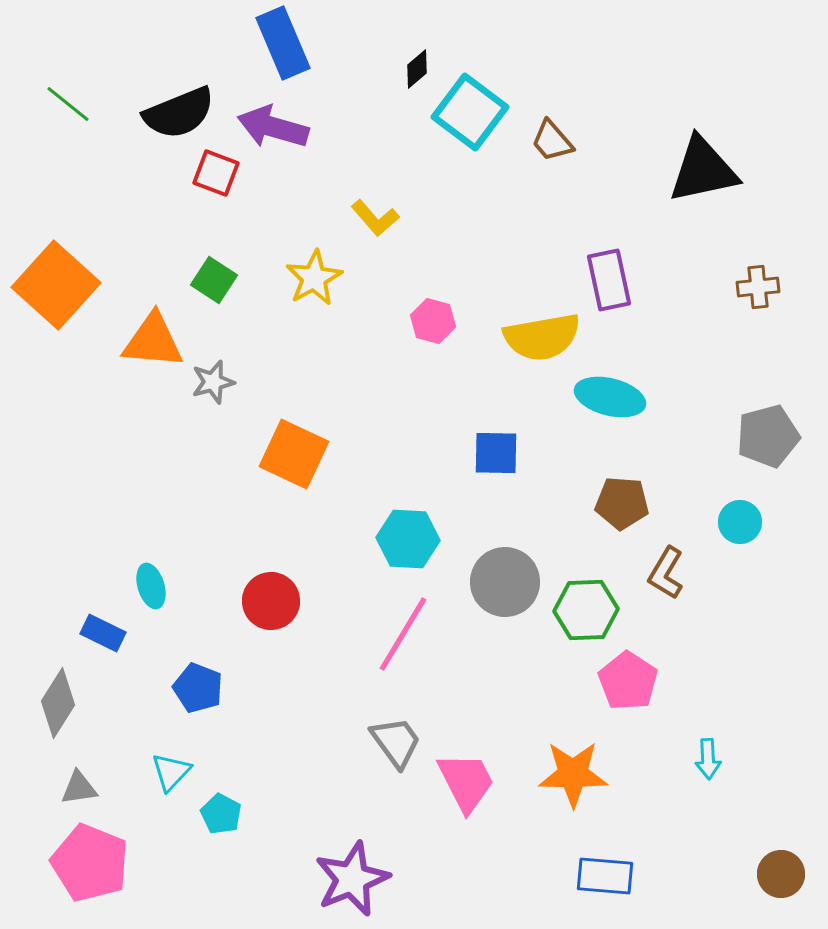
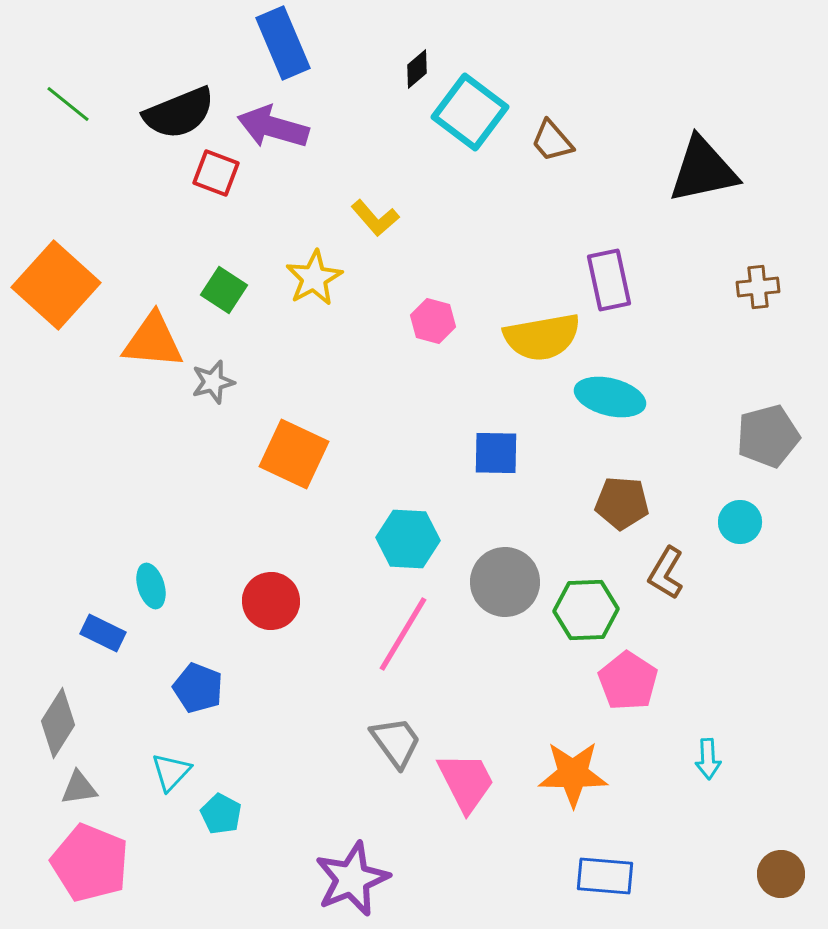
green square at (214, 280): moved 10 px right, 10 px down
gray diamond at (58, 703): moved 20 px down
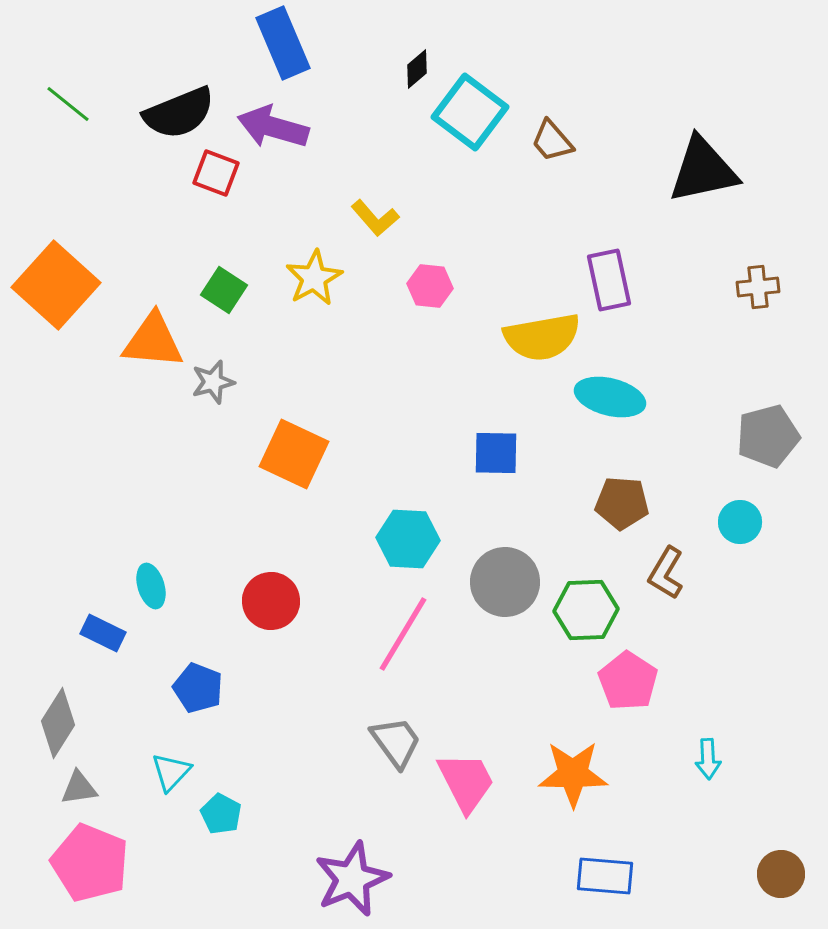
pink hexagon at (433, 321): moved 3 px left, 35 px up; rotated 9 degrees counterclockwise
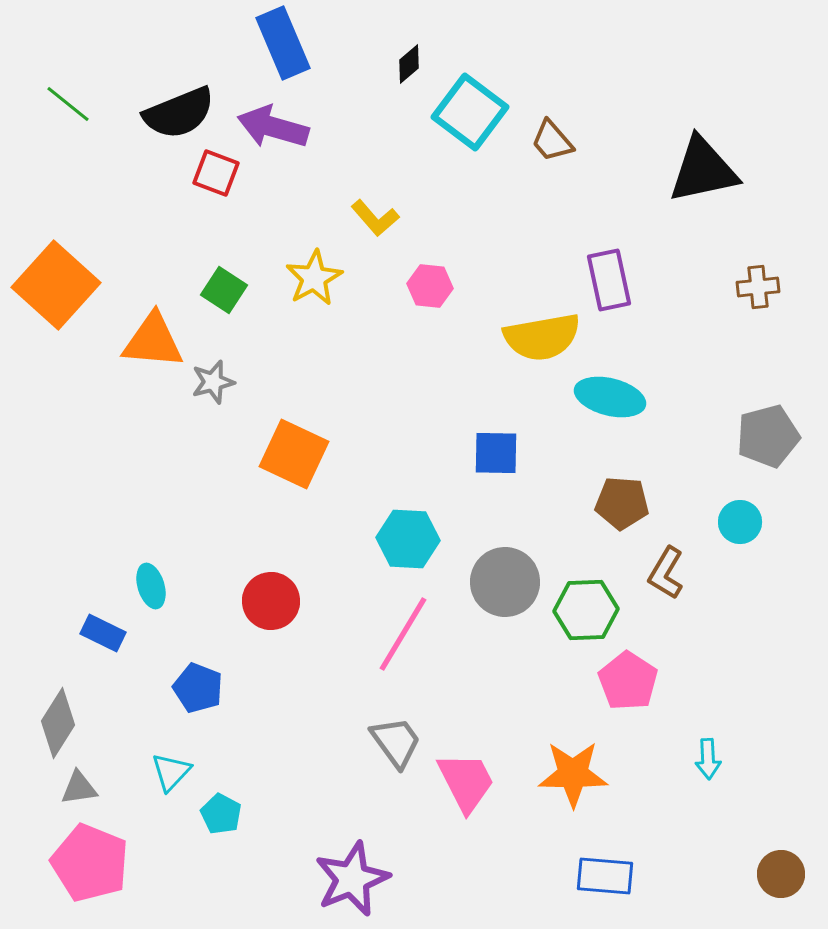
black diamond at (417, 69): moved 8 px left, 5 px up
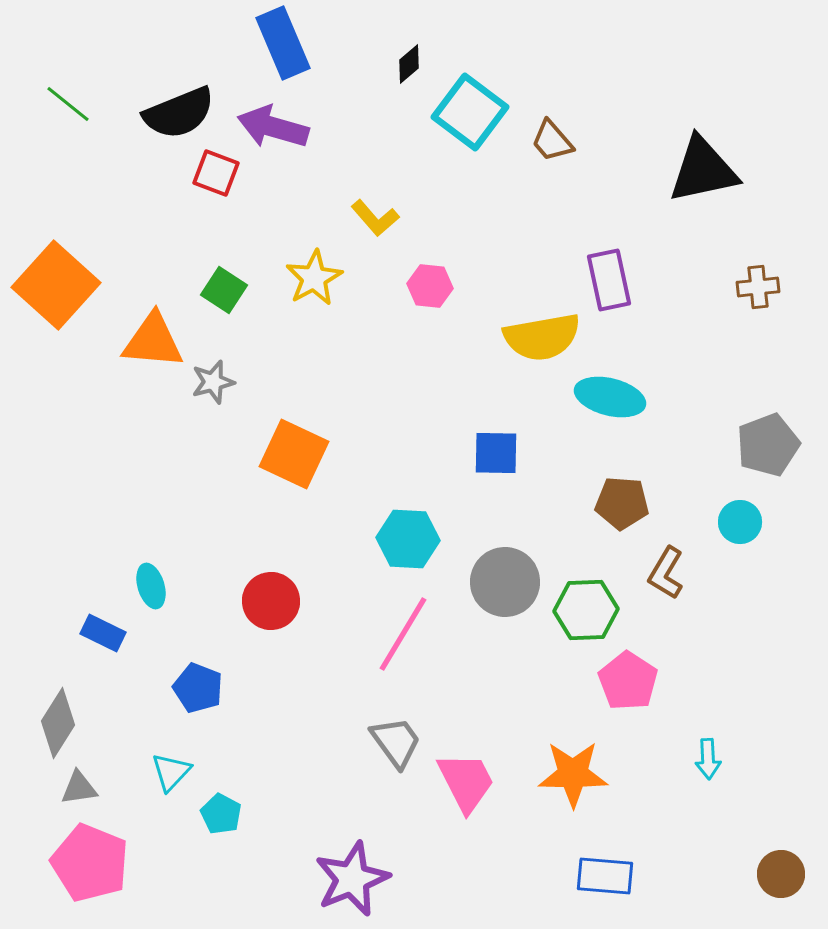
gray pentagon at (768, 436): moved 9 px down; rotated 6 degrees counterclockwise
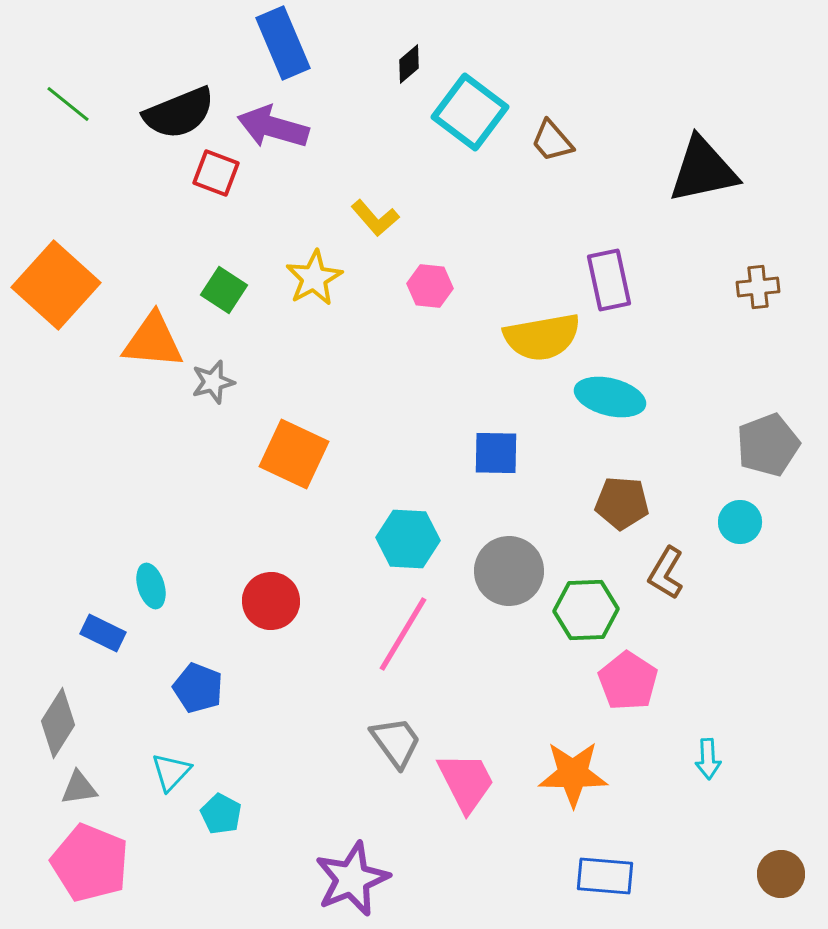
gray circle at (505, 582): moved 4 px right, 11 px up
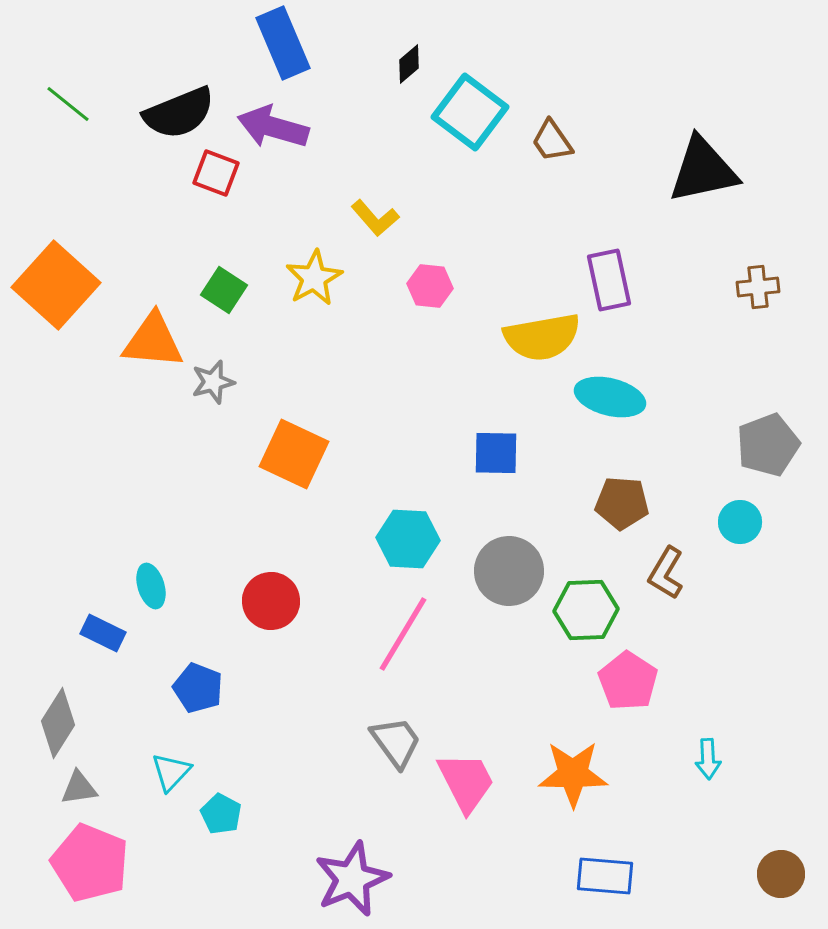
brown trapezoid at (552, 141): rotated 6 degrees clockwise
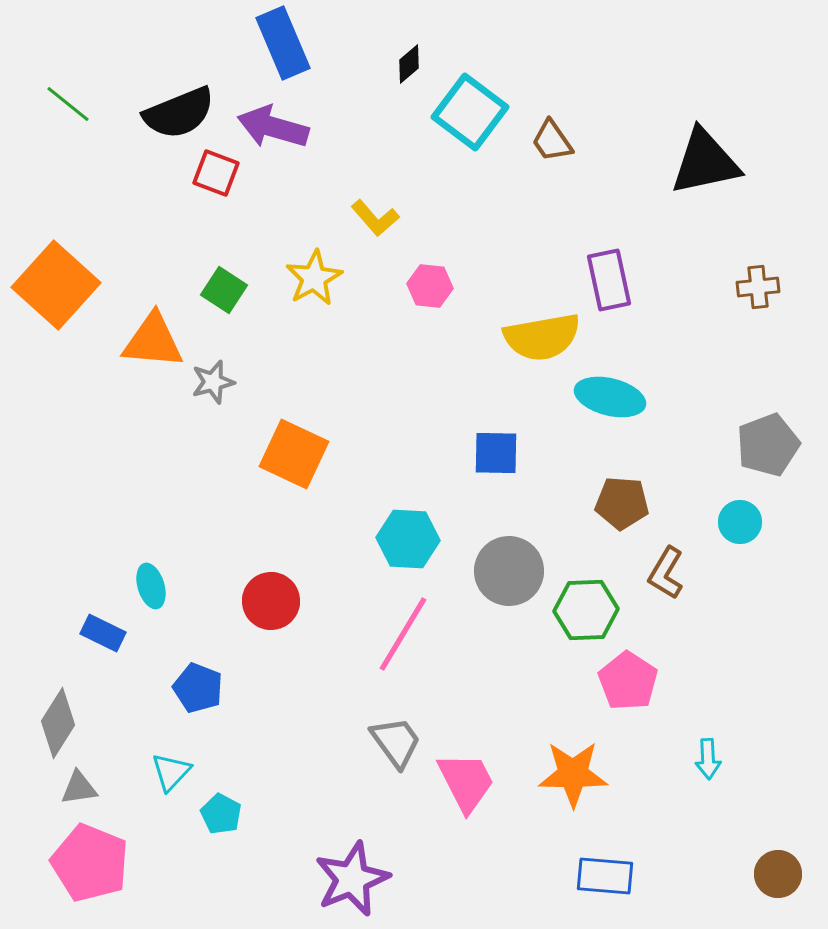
black triangle at (703, 170): moved 2 px right, 8 px up
brown circle at (781, 874): moved 3 px left
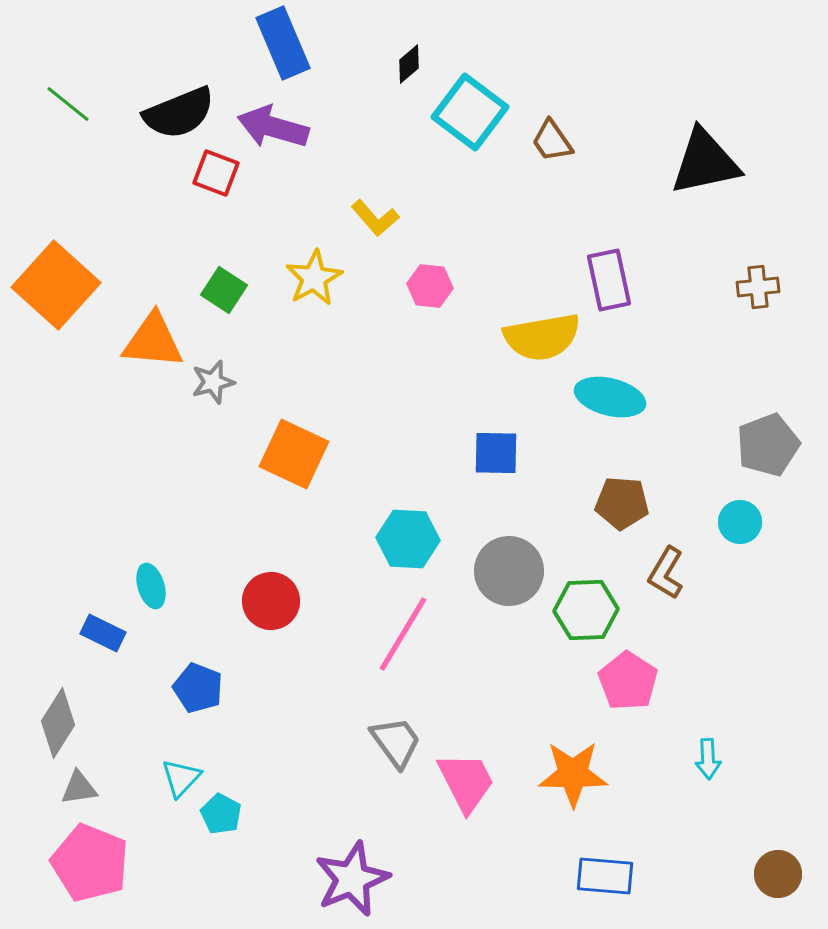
cyan triangle at (171, 772): moved 10 px right, 6 px down
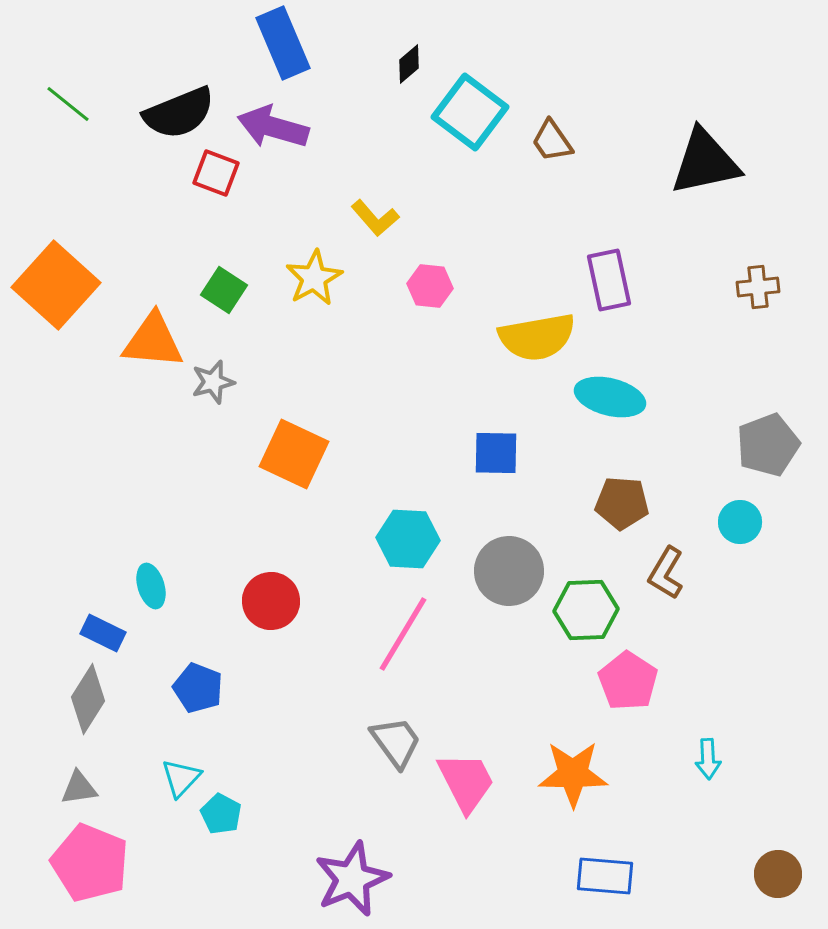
yellow semicircle at (542, 337): moved 5 px left
gray diamond at (58, 723): moved 30 px right, 24 px up
